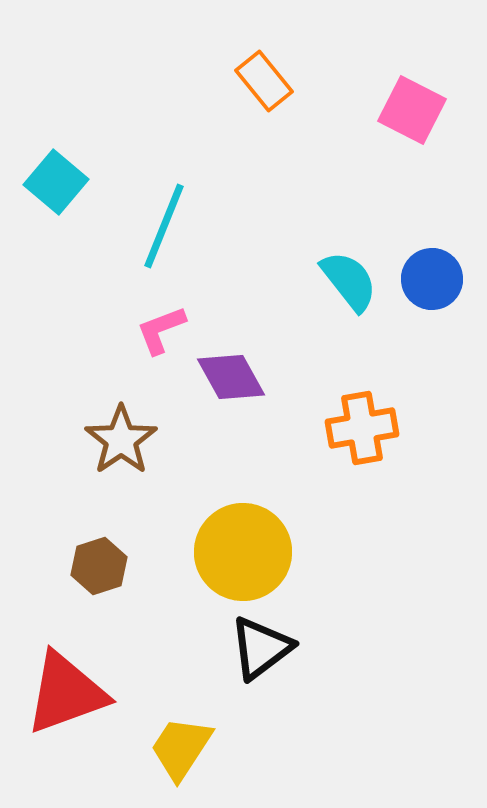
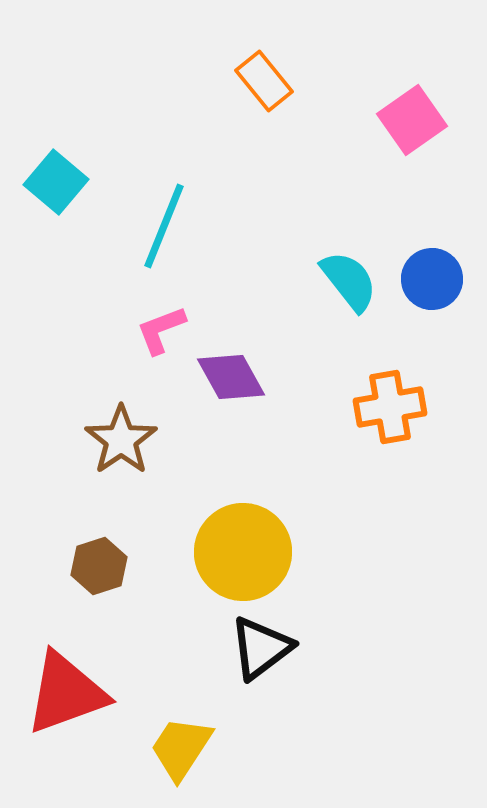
pink square: moved 10 px down; rotated 28 degrees clockwise
orange cross: moved 28 px right, 21 px up
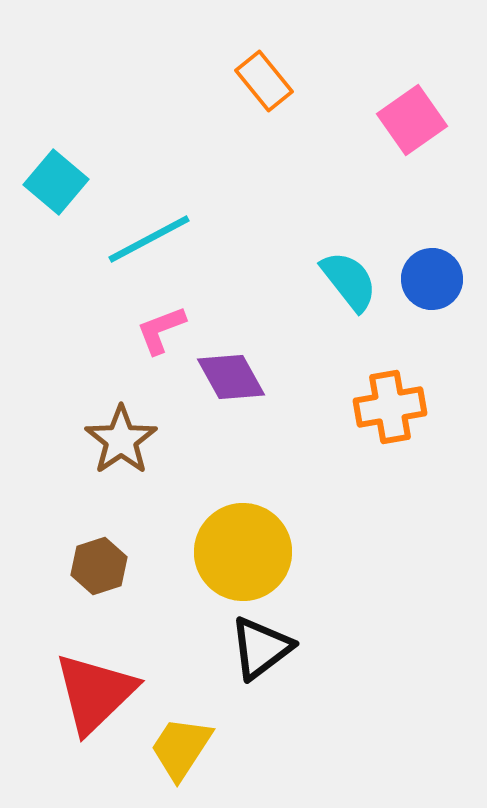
cyan line: moved 15 px left, 13 px down; rotated 40 degrees clockwise
red triangle: moved 29 px right; rotated 24 degrees counterclockwise
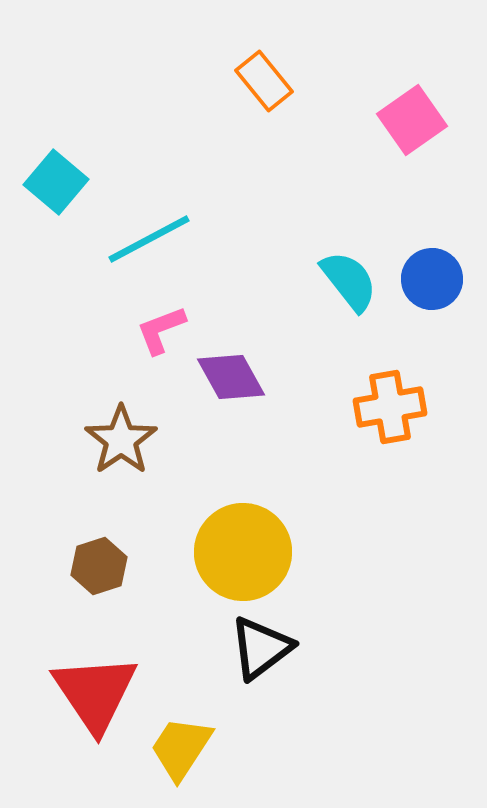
red triangle: rotated 20 degrees counterclockwise
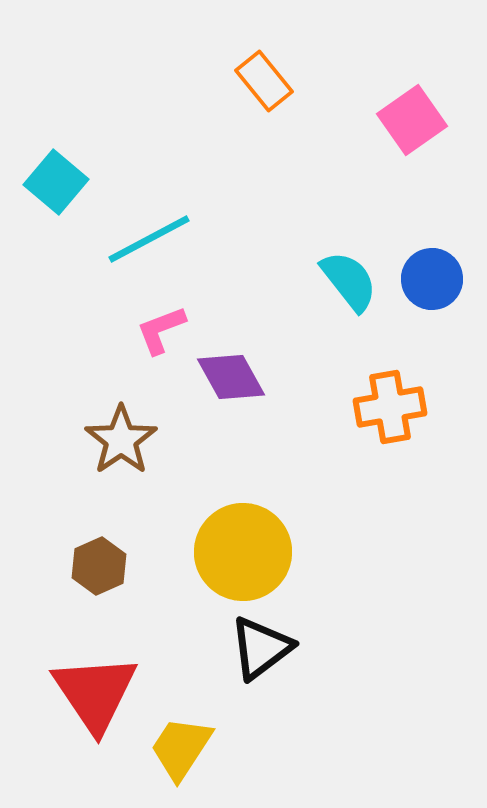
brown hexagon: rotated 6 degrees counterclockwise
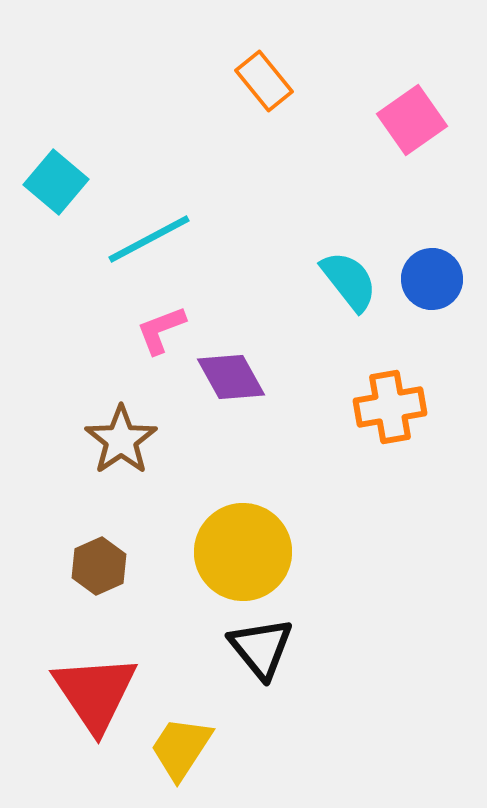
black triangle: rotated 32 degrees counterclockwise
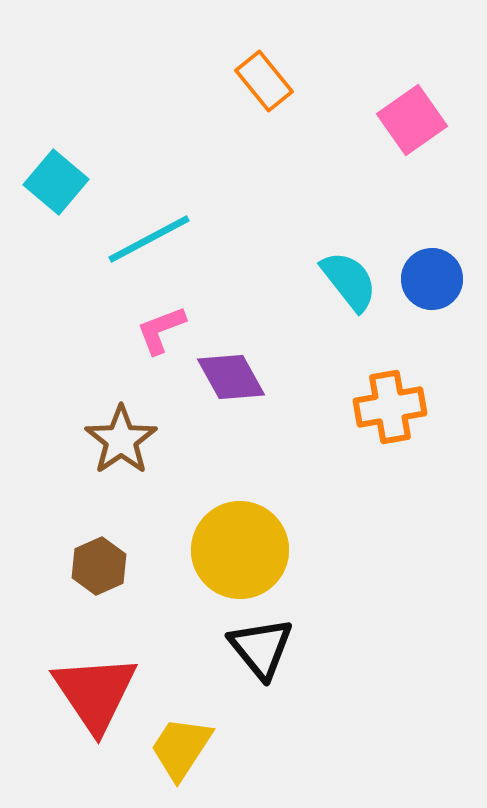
yellow circle: moved 3 px left, 2 px up
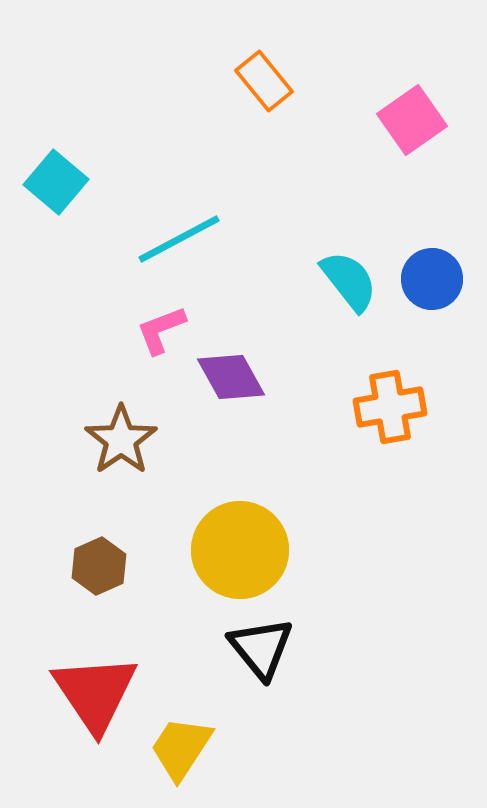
cyan line: moved 30 px right
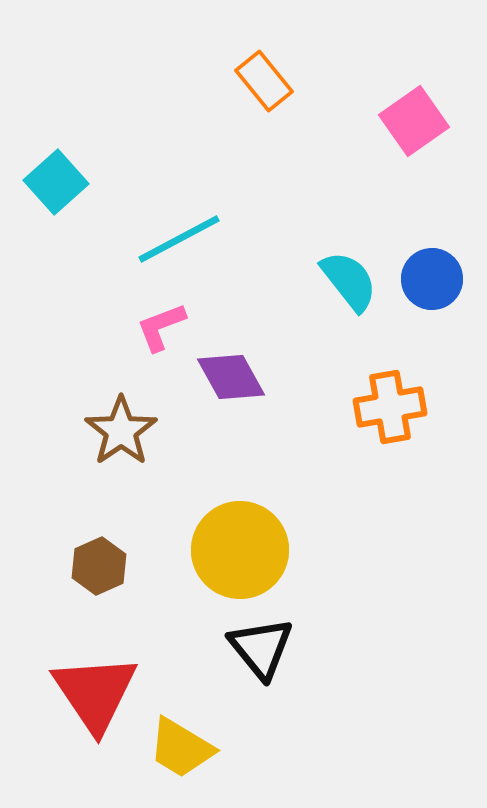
pink square: moved 2 px right, 1 px down
cyan square: rotated 8 degrees clockwise
pink L-shape: moved 3 px up
brown star: moved 9 px up
yellow trapezoid: rotated 92 degrees counterclockwise
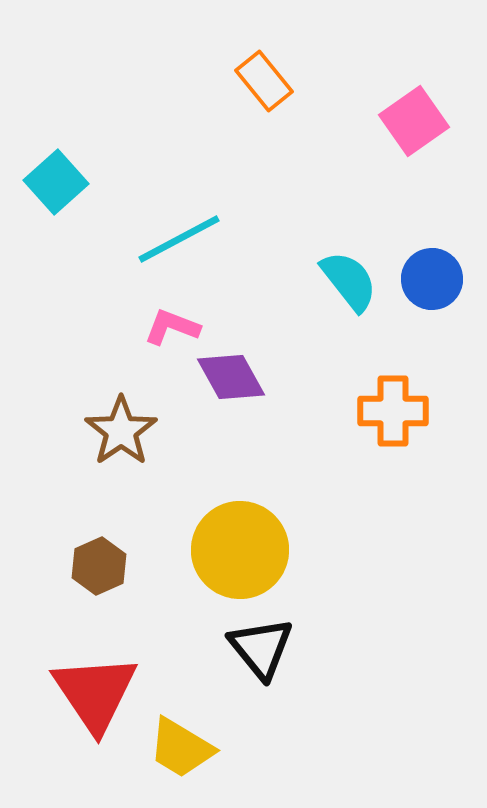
pink L-shape: moved 11 px right; rotated 42 degrees clockwise
orange cross: moved 3 px right, 4 px down; rotated 10 degrees clockwise
